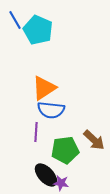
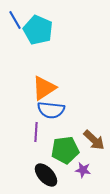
purple star: moved 22 px right, 13 px up
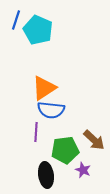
blue line: moved 1 px right; rotated 48 degrees clockwise
purple star: rotated 14 degrees clockwise
black ellipse: rotated 35 degrees clockwise
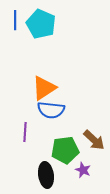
blue line: moved 1 px left; rotated 18 degrees counterclockwise
cyan pentagon: moved 3 px right, 6 px up
purple line: moved 11 px left
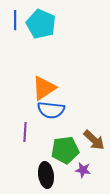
purple star: rotated 14 degrees counterclockwise
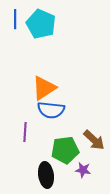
blue line: moved 1 px up
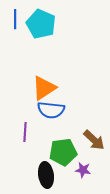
green pentagon: moved 2 px left, 2 px down
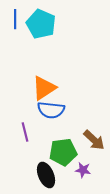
purple line: rotated 18 degrees counterclockwise
black ellipse: rotated 15 degrees counterclockwise
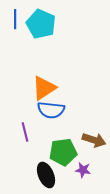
brown arrow: rotated 25 degrees counterclockwise
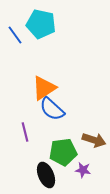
blue line: moved 16 px down; rotated 36 degrees counterclockwise
cyan pentagon: rotated 12 degrees counterclockwise
blue semicircle: moved 1 px right, 1 px up; rotated 36 degrees clockwise
